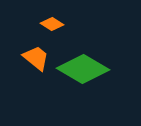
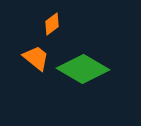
orange diamond: rotated 70 degrees counterclockwise
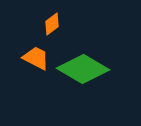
orange trapezoid: rotated 12 degrees counterclockwise
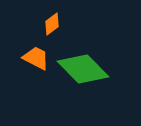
green diamond: rotated 15 degrees clockwise
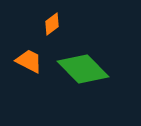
orange trapezoid: moved 7 px left, 3 px down
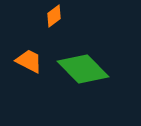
orange diamond: moved 2 px right, 8 px up
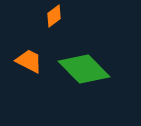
green diamond: moved 1 px right
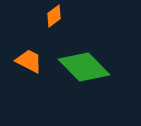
green diamond: moved 2 px up
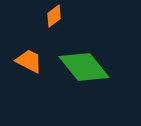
green diamond: rotated 6 degrees clockwise
